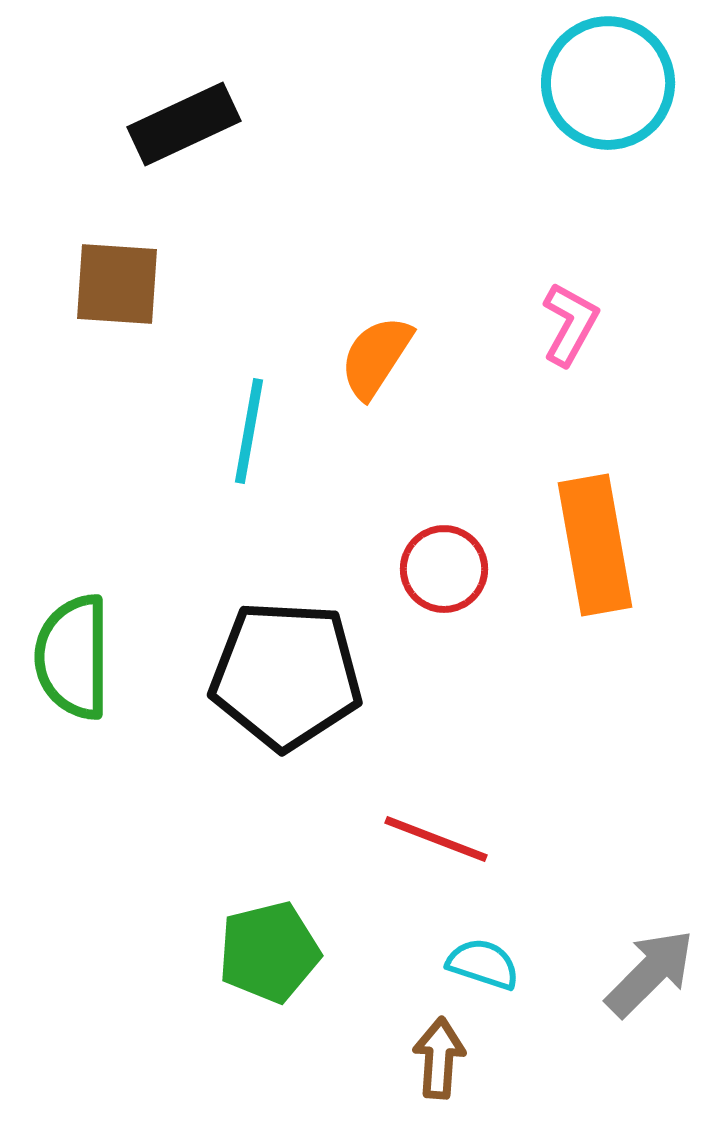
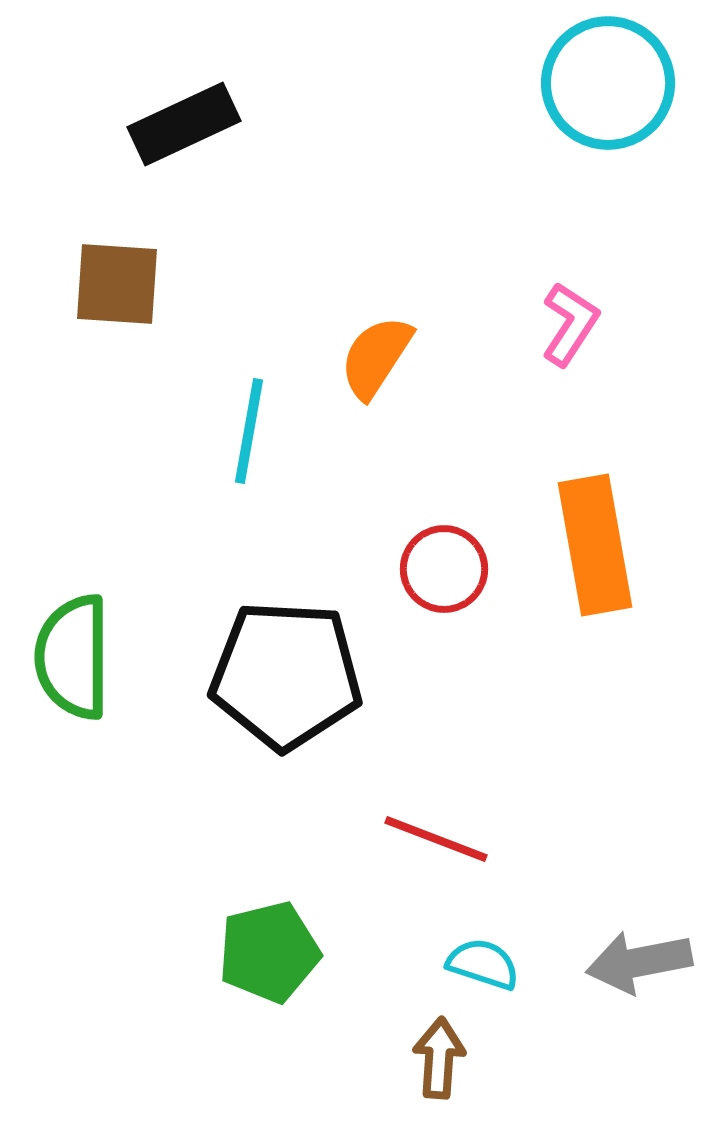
pink L-shape: rotated 4 degrees clockwise
gray arrow: moved 11 px left, 11 px up; rotated 146 degrees counterclockwise
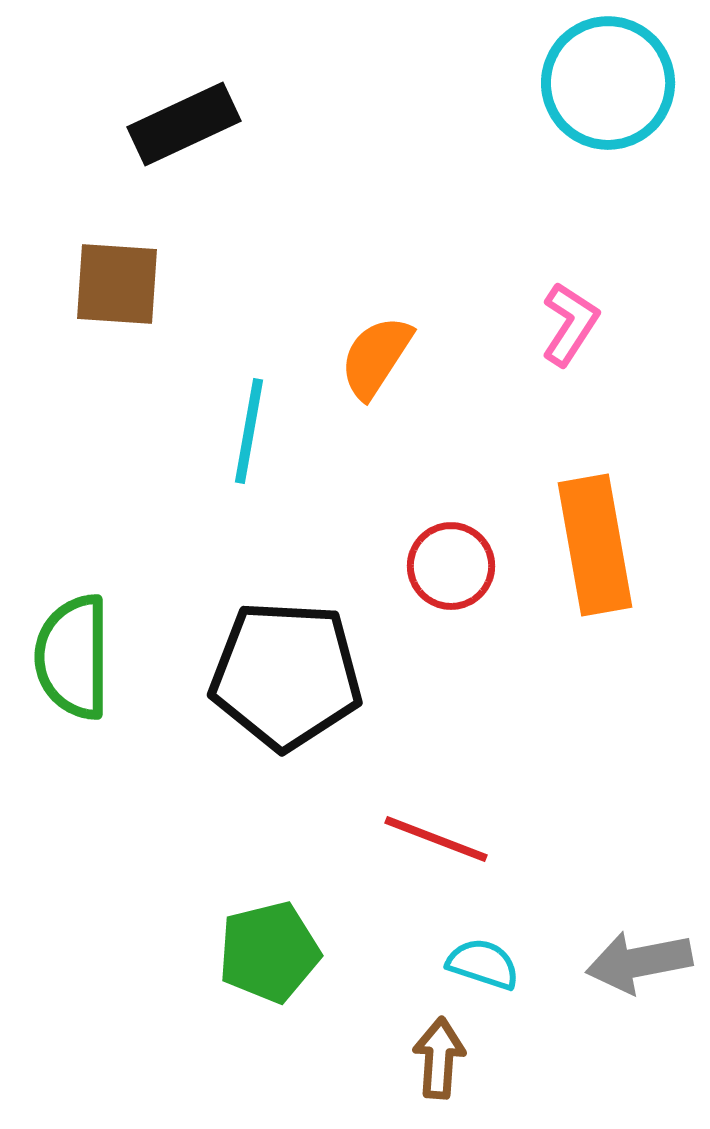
red circle: moved 7 px right, 3 px up
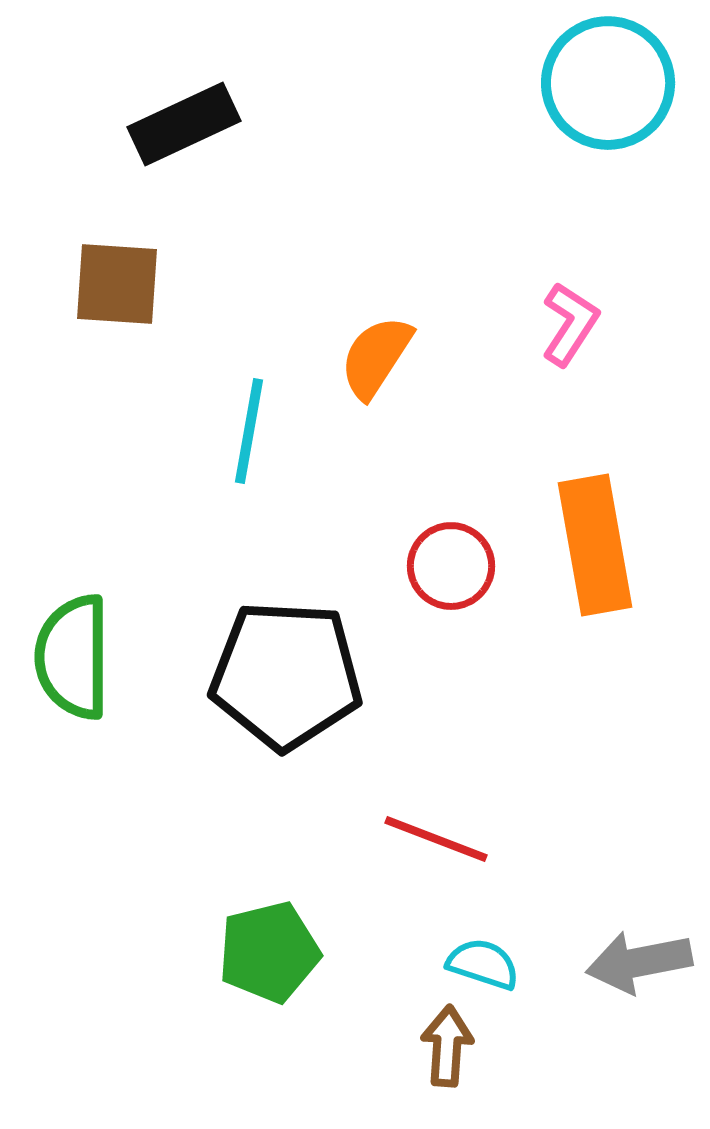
brown arrow: moved 8 px right, 12 px up
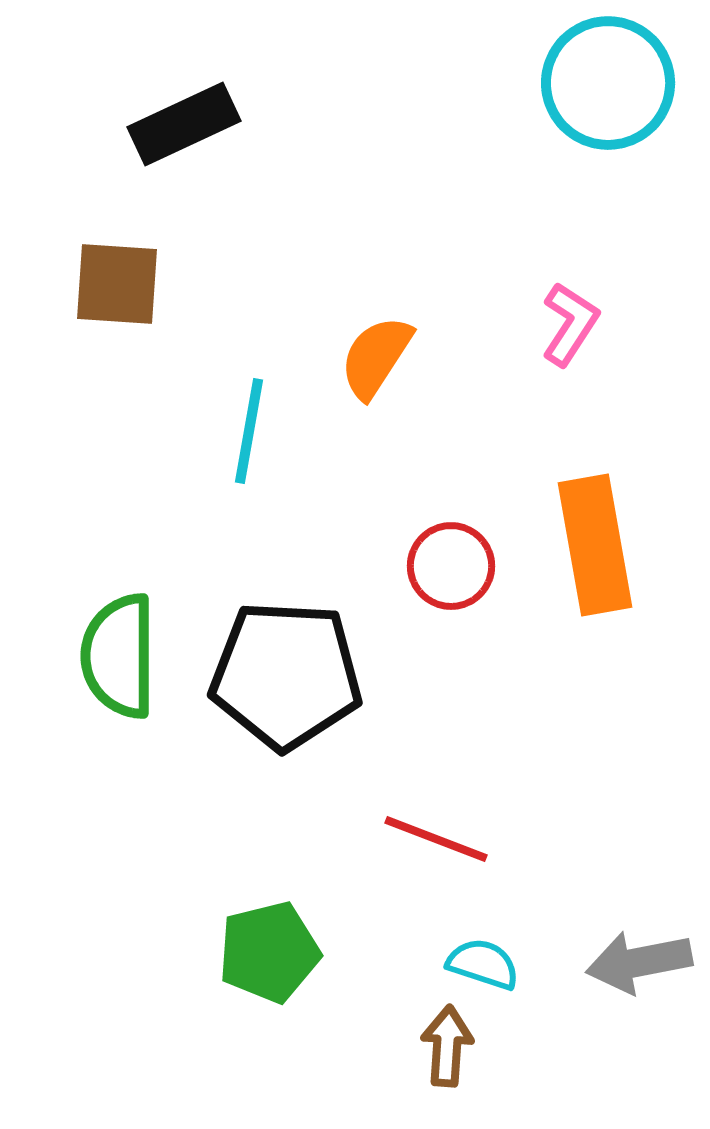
green semicircle: moved 46 px right, 1 px up
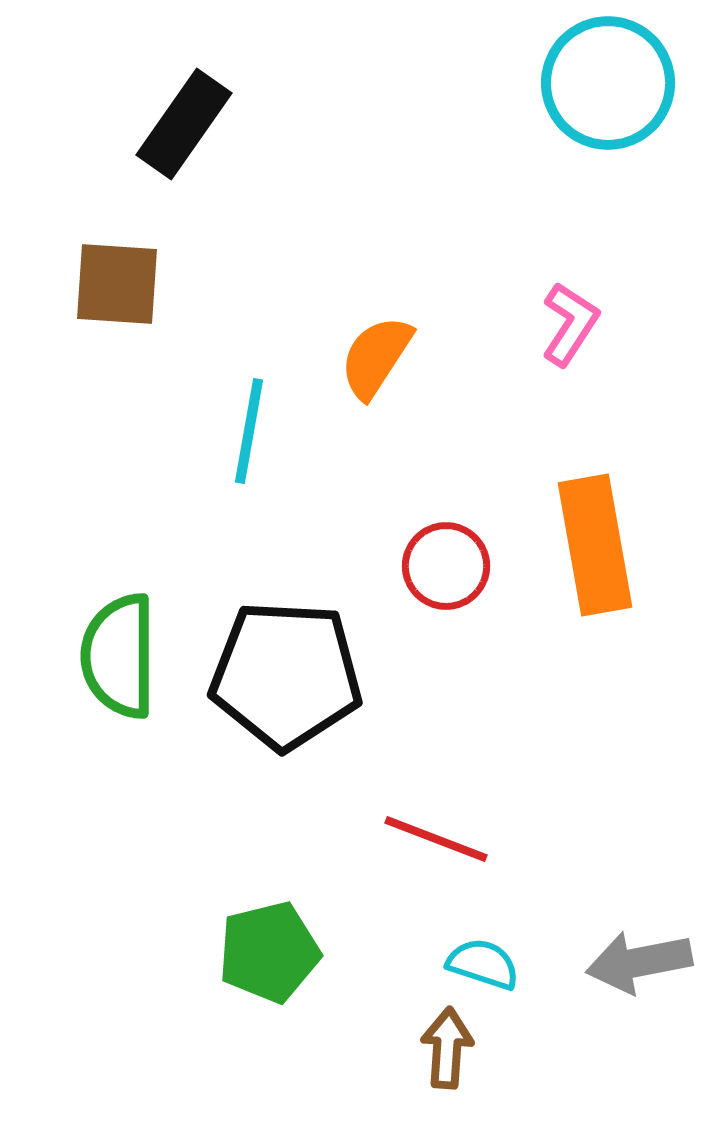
black rectangle: rotated 30 degrees counterclockwise
red circle: moved 5 px left
brown arrow: moved 2 px down
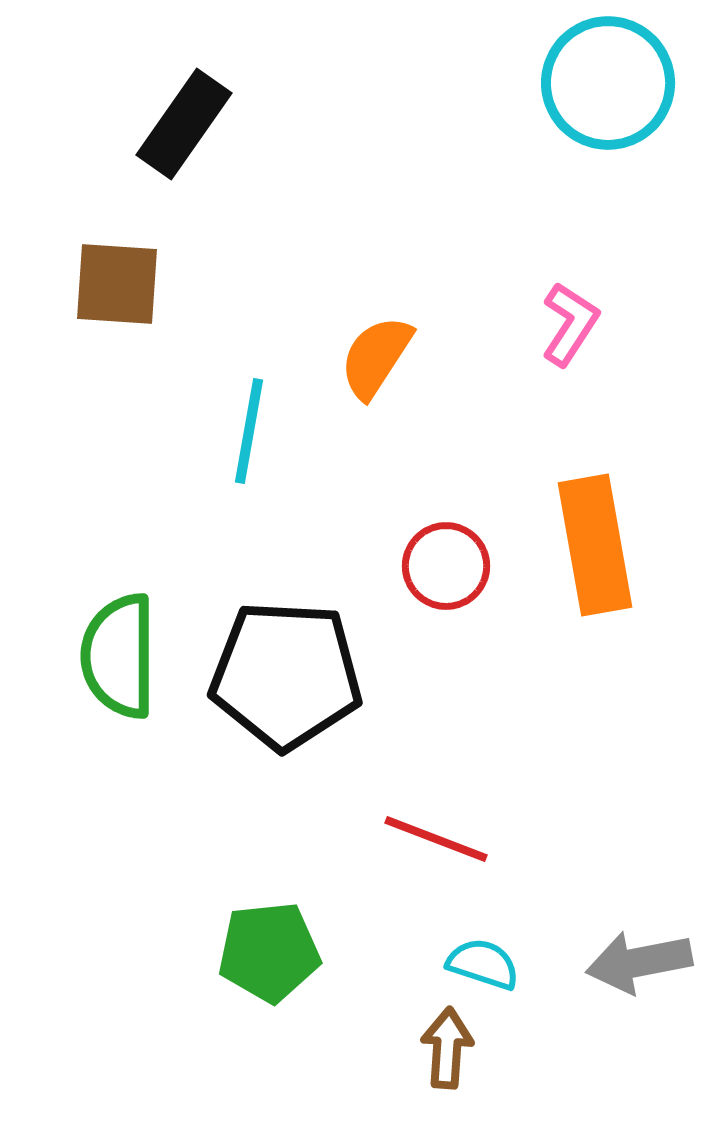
green pentagon: rotated 8 degrees clockwise
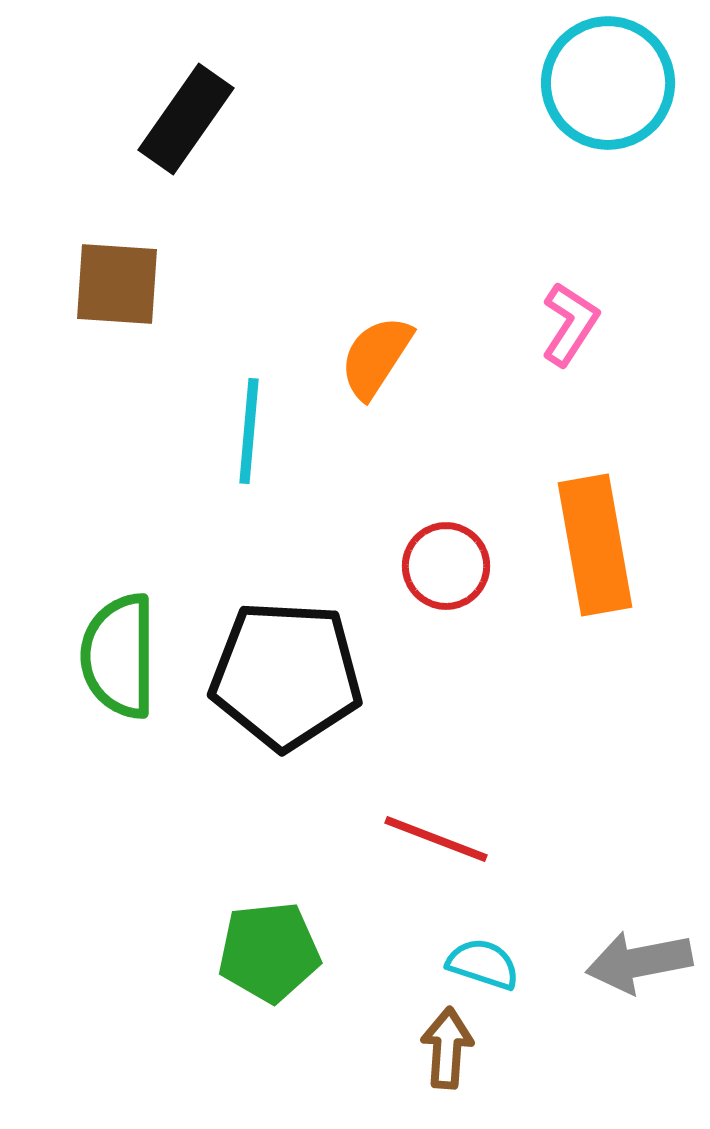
black rectangle: moved 2 px right, 5 px up
cyan line: rotated 5 degrees counterclockwise
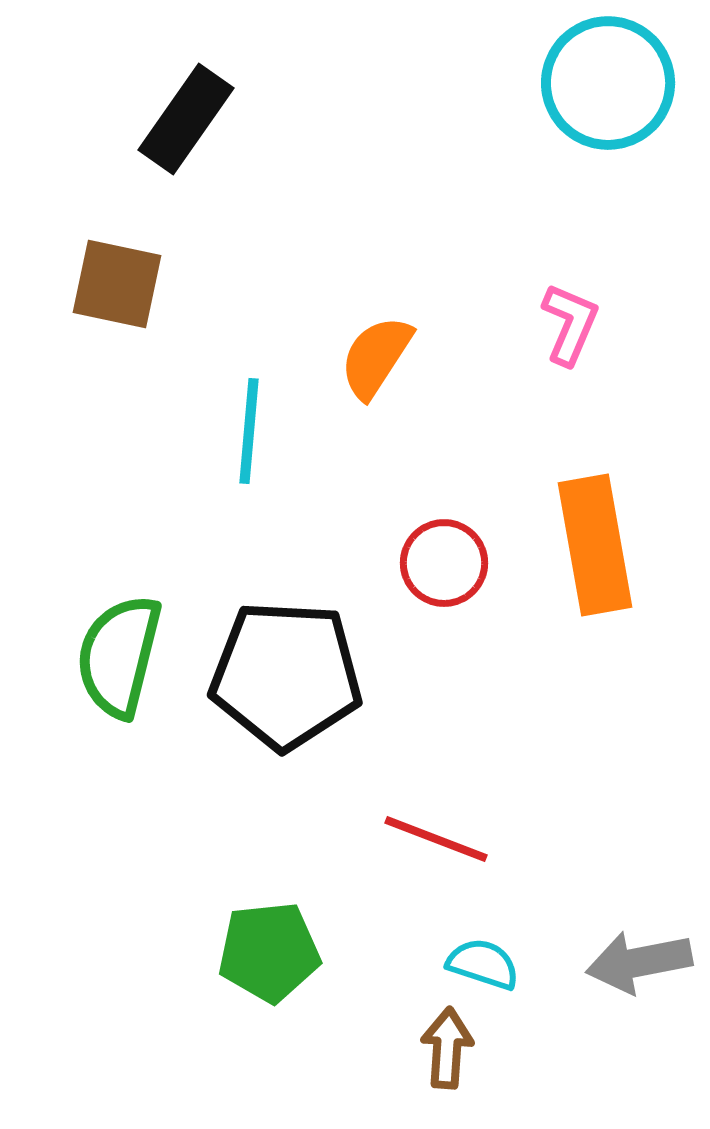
brown square: rotated 8 degrees clockwise
pink L-shape: rotated 10 degrees counterclockwise
red circle: moved 2 px left, 3 px up
green semicircle: rotated 14 degrees clockwise
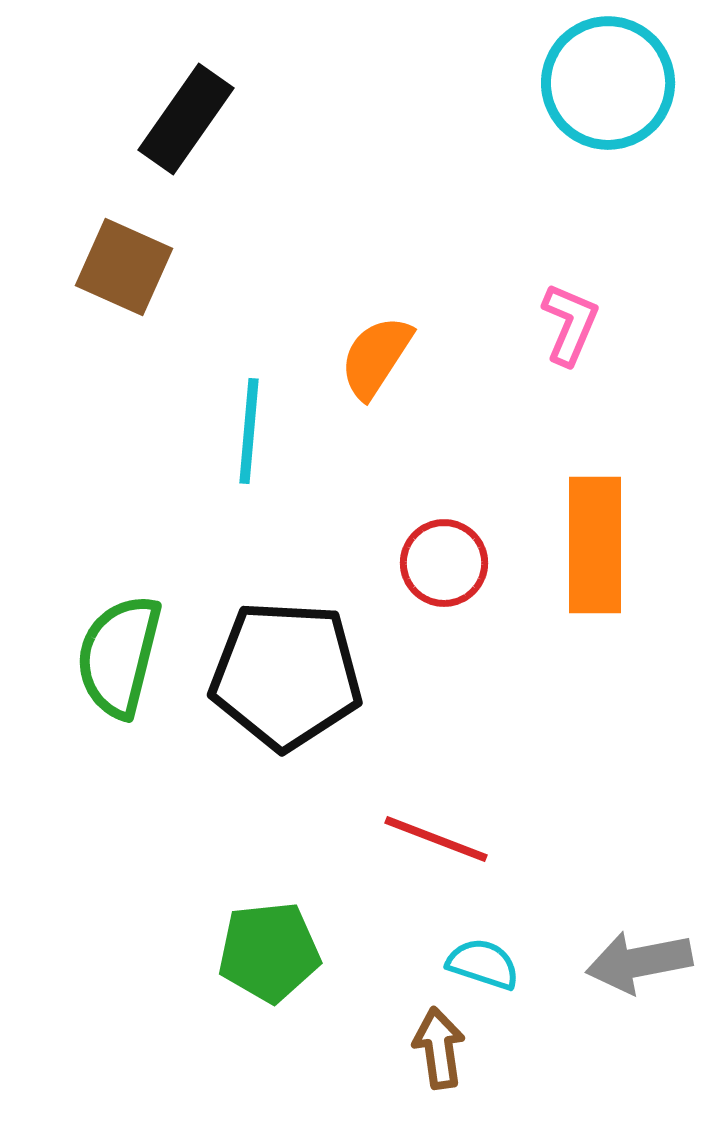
brown square: moved 7 px right, 17 px up; rotated 12 degrees clockwise
orange rectangle: rotated 10 degrees clockwise
brown arrow: moved 8 px left; rotated 12 degrees counterclockwise
